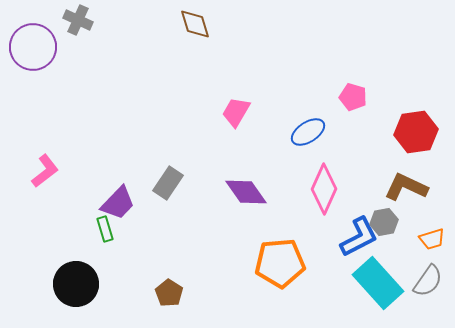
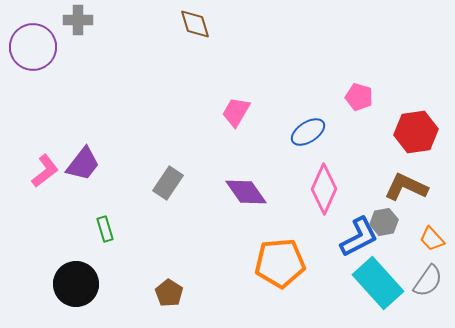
gray cross: rotated 24 degrees counterclockwise
pink pentagon: moved 6 px right
purple trapezoid: moved 35 px left, 39 px up; rotated 6 degrees counterclockwise
orange trapezoid: rotated 64 degrees clockwise
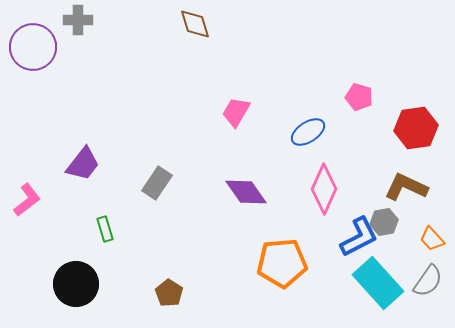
red hexagon: moved 4 px up
pink L-shape: moved 18 px left, 29 px down
gray rectangle: moved 11 px left
orange pentagon: moved 2 px right
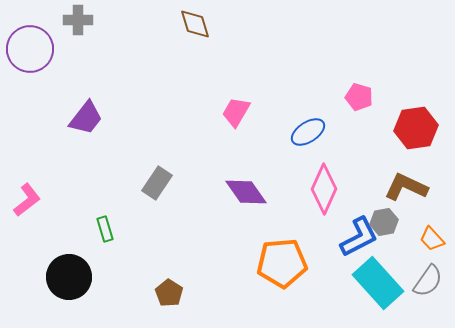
purple circle: moved 3 px left, 2 px down
purple trapezoid: moved 3 px right, 46 px up
black circle: moved 7 px left, 7 px up
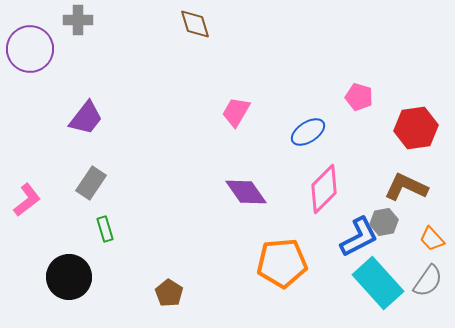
gray rectangle: moved 66 px left
pink diamond: rotated 21 degrees clockwise
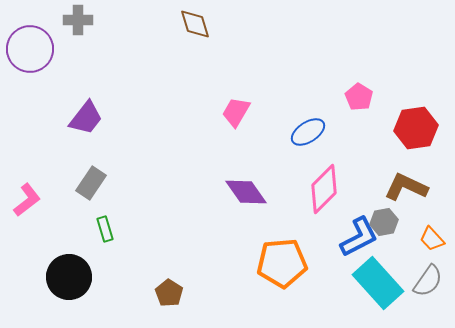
pink pentagon: rotated 16 degrees clockwise
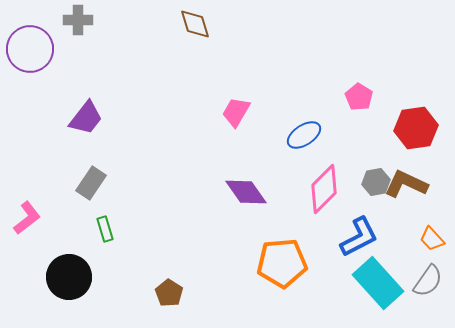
blue ellipse: moved 4 px left, 3 px down
brown L-shape: moved 3 px up
pink L-shape: moved 18 px down
gray hexagon: moved 8 px left, 40 px up
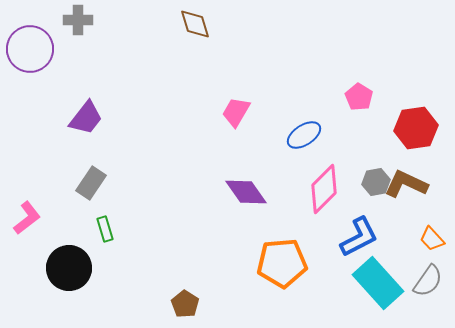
black circle: moved 9 px up
brown pentagon: moved 16 px right, 11 px down
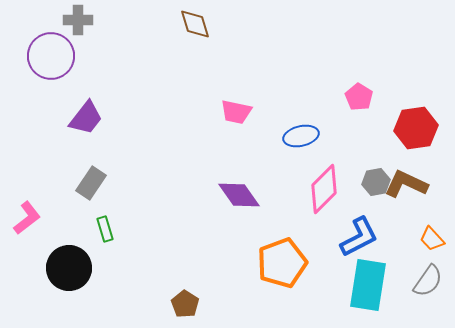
purple circle: moved 21 px right, 7 px down
pink trapezoid: rotated 108 degrees counterclockwise
blue ellipse: moved 3 px left, 1 px down; rotated 20 degrees clockwise
purple diamond: moved 7 px left, 3 px down
orange pentagon: rotated 15 degrees counterclockwise
cyan rectangle: moved 10 px left, 2 px down; rotated 51 degrees clockwise
